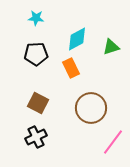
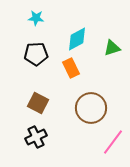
green triangle: moved 1 px right, 1 px down
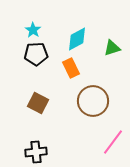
cyan star: moved 3 px left, 12 px down; rotated 28 degrees clockwise
brown circle: moved 2 px right, 7 px up
black cross: moved 15 px down; rotated 20 degrees clockwise
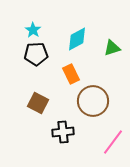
orange rectangle: moved 6 px down
black cross: moved 27 px right, 20 px up
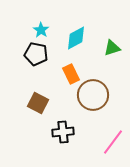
cyan star: moved 8 px right
cyan diamond: moved 1 px left, 1 px up
black pentagon: rotated 15 degrees clockwise
brown circle: moved 6 px up
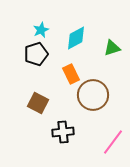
cyan star: rotated 14 degrees clockwise
black pentagon: rotated 30 degrees counterclockwise
